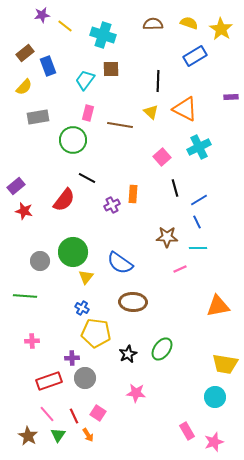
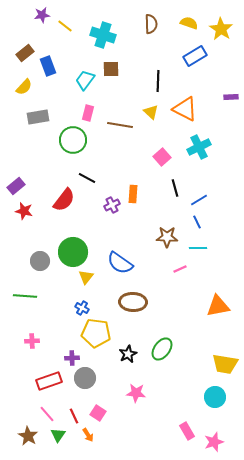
brown semicircle at (153, 24): moved 2 px left; rotated 90 degrees clockwise
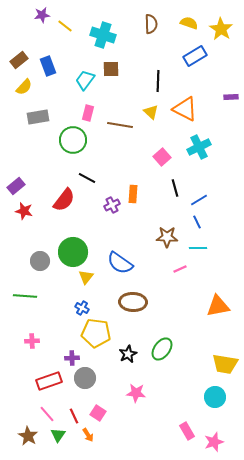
brown rectangle at (25, 53): moved 6 px left, 7 px down
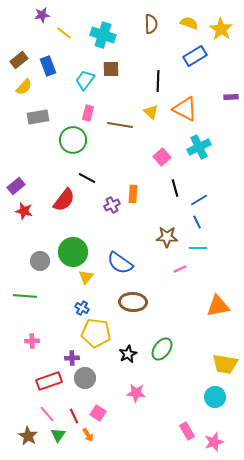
yellow line at (65, 26): moved 1 px left, 7 px down
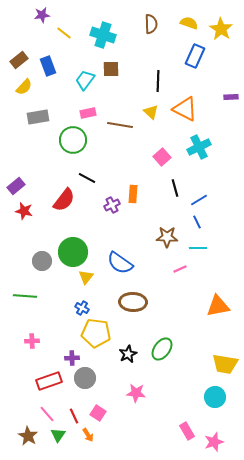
blue rectangle at (195, 56): rotated 35 degrees counterclockwise
pink rectangle at (88, 113): rotated 63 degrees clockwise
gray circle at (40, 261): moved 2 px right
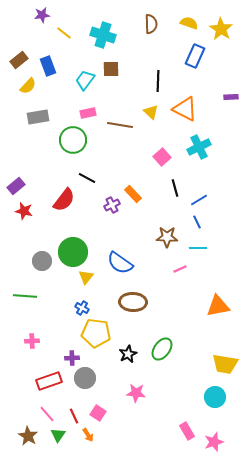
yellow semicircle at (24, 87): moved 4 px right, 1 px up
orange rectangle at (133, 194): rotated 48 degrees counterclockwise
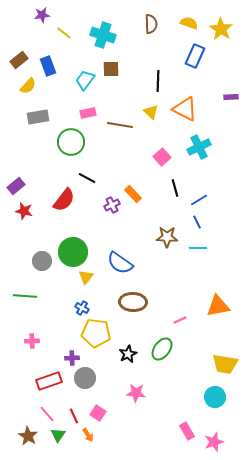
green circle at (73, 140): moved 2 px left, 2 px down
pink line at (180, 269): moved 51 px down
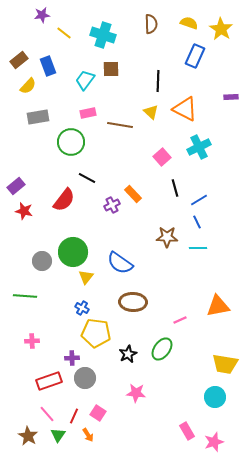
red line at (74, 416): rotated 49 degrees clockwise
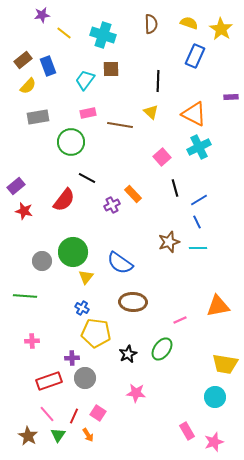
brown rectangle at (19, 60): moved 4 px right
orange triangle at (185, 109): moved 9 px right, 5 px down
brown star at (167, 237): moved 2 px right, 5 px down; rotated 20 degrees counterclockwise
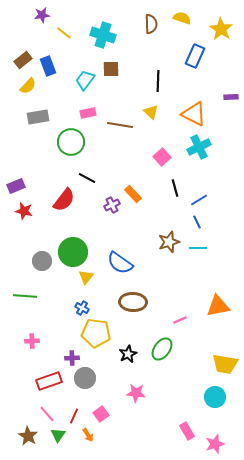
yellow semicircle at (189, 23): moved 7 px left, 5 px up
purple rectangle at (16, 186): rotated 18 degrees clockwise
pink square at (98, 413): moved 3 px right, 1 px down; rotated 21 degrees clockwise
pink star at (214, 442): moved 1 px right, 2 px down
